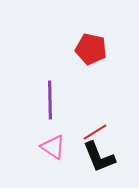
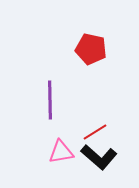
pink triangle: moved 8 px right, 5 px down; rotated 44 degrees counterclockwise
black L-shape: rotated 27 degrees counterclockwise
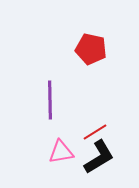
black L-shape: rotated 72 degrees counterclockwise
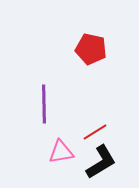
purple line: moved 6 px left, 4 px down
black L-shape: moved 2 px right, 5 px down
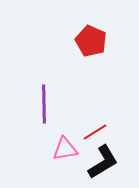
red pentagon: moved 8 px up; rotated 12 degrees clockwise
pink triangle: moved 4 px right, 3 px up
black L-shape: moved 2 px right
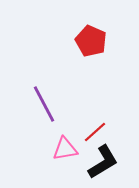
purple line: rotated 27 degrees counterclockwise
red line: rotated 10 degrees counterclockwise
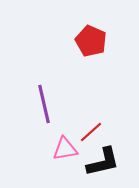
purple line: rotated 15 degrees clockwise
red line: moved 4 px left
black L-shape: rotated 18 degrees clockwise
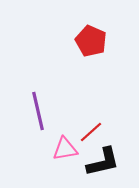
purple line: moved 6 px left, 7 px down
